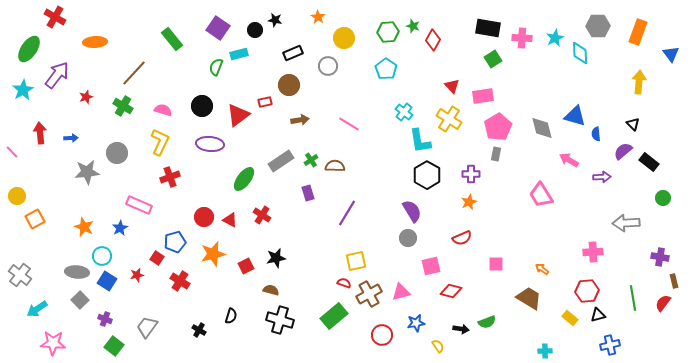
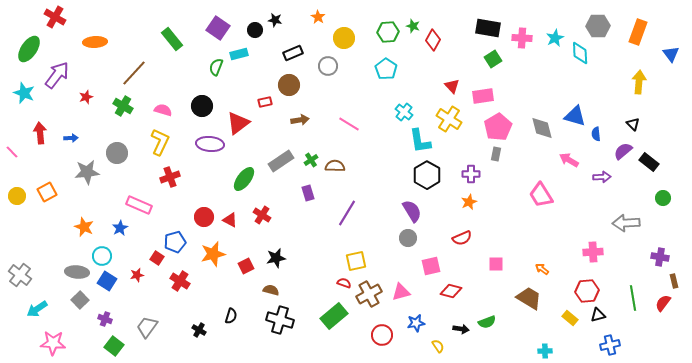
cyan star at (23, 90): moved 1 px right, 3 px down; rotated 20 degrees counterclockwise
red triangle at (238, 115): moved 8 px down
orange square at (35, 219): moved 12 px right, 27 px up
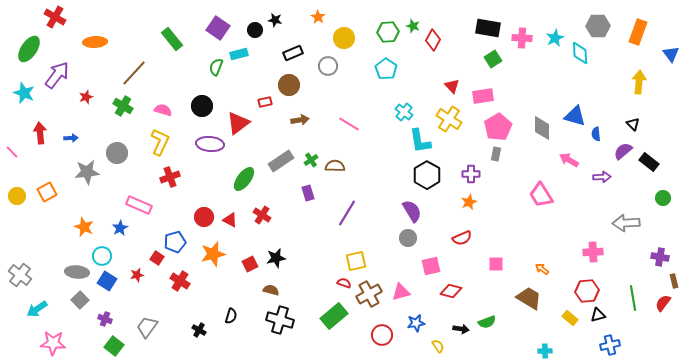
gray diamond at (542, 128): rotated 15 degrees clockwise
red square at (246, 266): moved 4 px right, 2 px up
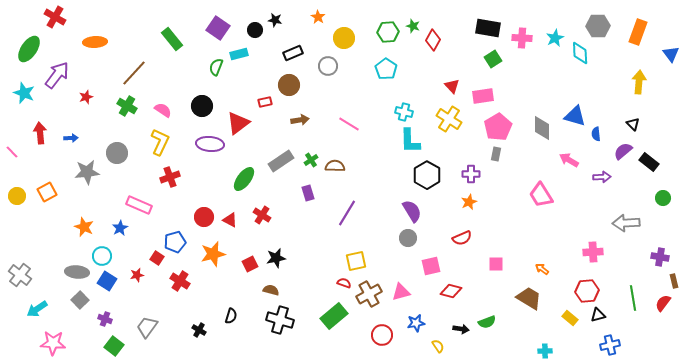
green cross at (123, 106): moved 4 px right
pink semicircle at (163, 110): rotated 18 degrees clockwise
cyan cross at (404, 112): rotated 24 degrees counterclockwise
cyan L-shape at (420, 141): moved 10 px left; rotated 8 degrees clockwise
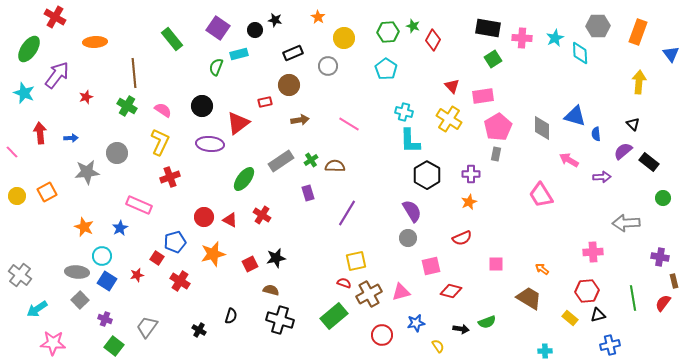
brown line at (134, 73): rotated 48 degrees counterclockwise
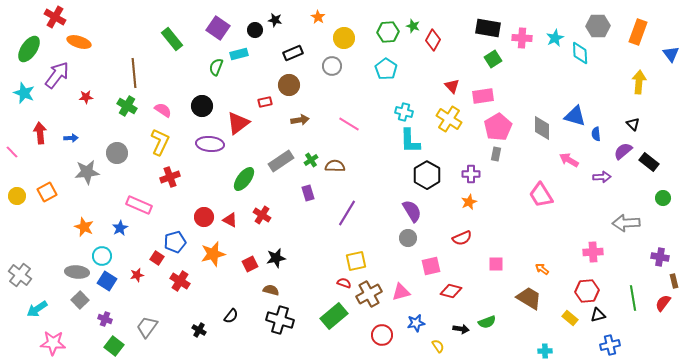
orange ellipse at (95, 42): moved 16 px left; rotated 20 degrees clockwise
gray circle at (328, 66): moved 4 px right
red star at (86, 97): rotated 16 degrees clockwise
black semicircle at (231, 316): rotated 21 degrees clockwise
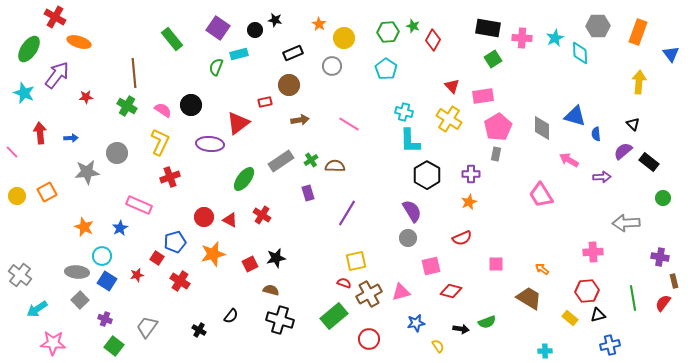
orange star at (318, 17): moved 1 px right, 7 px down
black circle at (202, 106): moved 11 px left, 1 px up
red circle at (382, 335): moved 13 px left, 4 px down
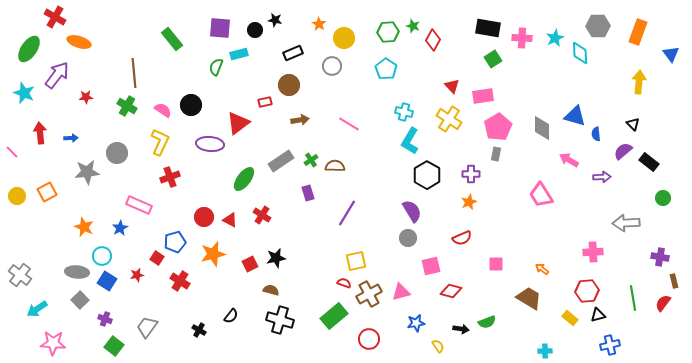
purple square at (218, 28): moved 2 px right; rotated 30 degrees counterclockwise
cyan L-shape at (410, 141): rotated 32 degrees clockwise
